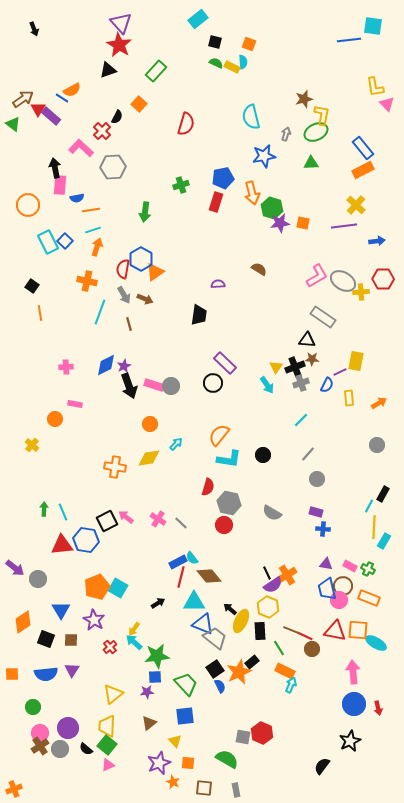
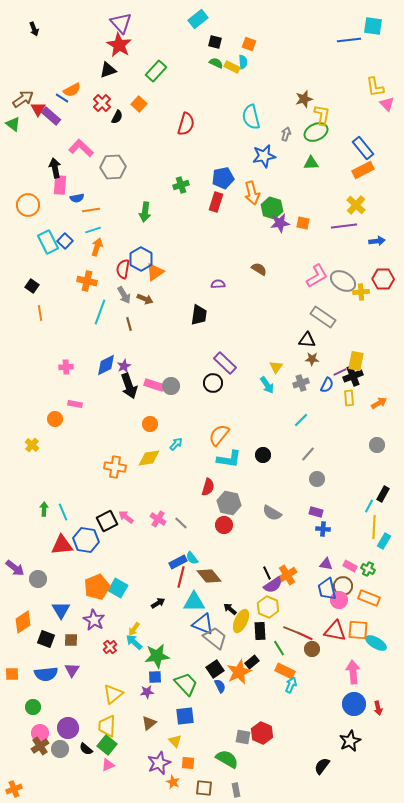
red cross at (102, 131): moved 28 px up
black cross at (295, 367): moved 58 px right, 9 px down
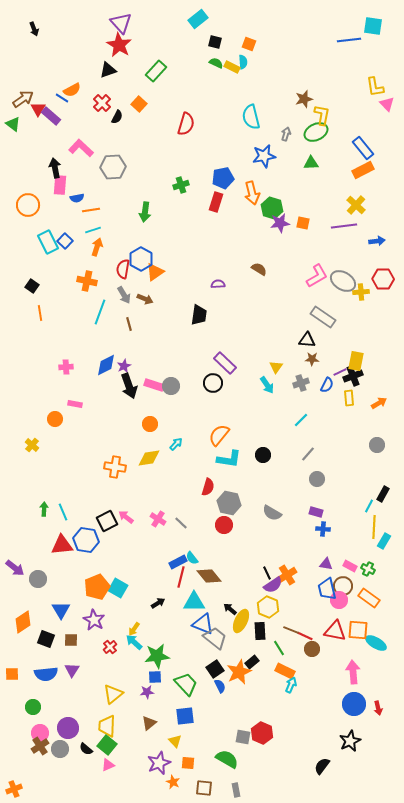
orange rectangle at (369, 598): rotated 15 degrees clockwise
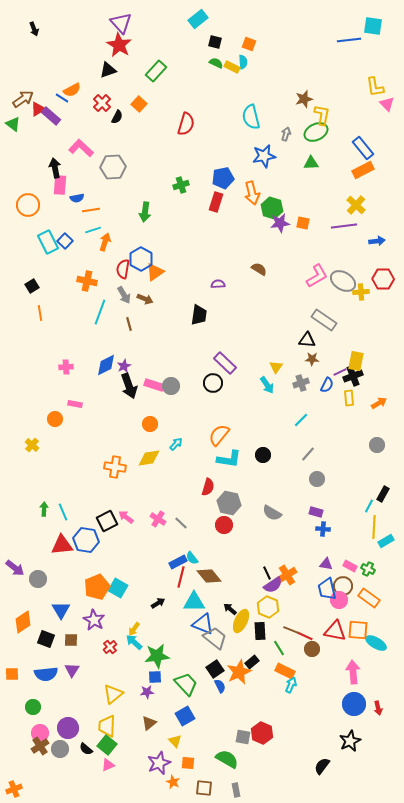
red triangle at (38, 109): rotated 28 degrees clockwise
orange arrow at (97, 247): moved 8 px right, 5 px up
black square at (32, 286): rotated 24 degrees clockwise
gray rectangle at (323, 317): moved 1 px right, 3 px down
cyan rectangle at (384, 541): moved 2 px right; rotated 28 degrees clockwise
blue square at (185, 716): rotated 24 degrees counterclockwise
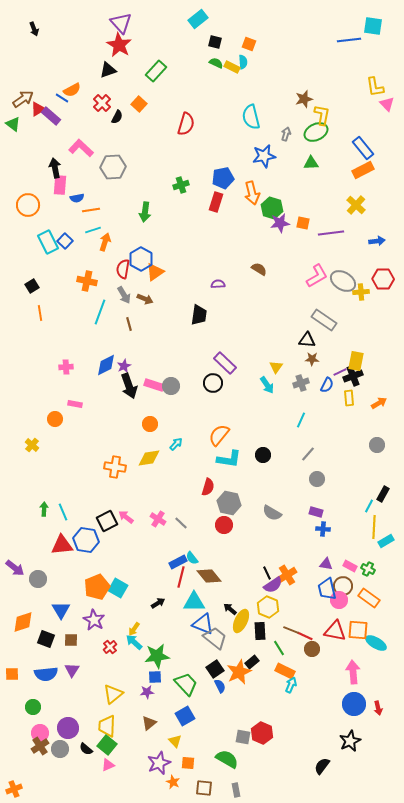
purple line at (344, 226): moved 13 px left, 7 px down
cyan line at (301, 420): rotated 21 degrees counterclockwise
orange diamond at (23, 622): rotated 15 degrees clockwise
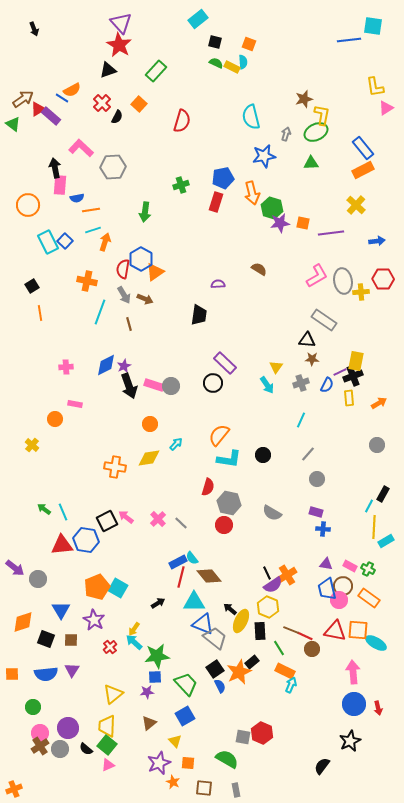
pink triangle at (387, 104): moved 1 px left, 4 px down; rotated 42 degrees clockwise
red semicircle at (186, 124): moved 4 px left, 3 px up
gray ellipse at (343, 281): rotated 50 degrees clockwise
green arrow at (44, 509): rotated 56 degrees counterclockwise
pink cross at (158, 519): rotated 14 degrees clockwise
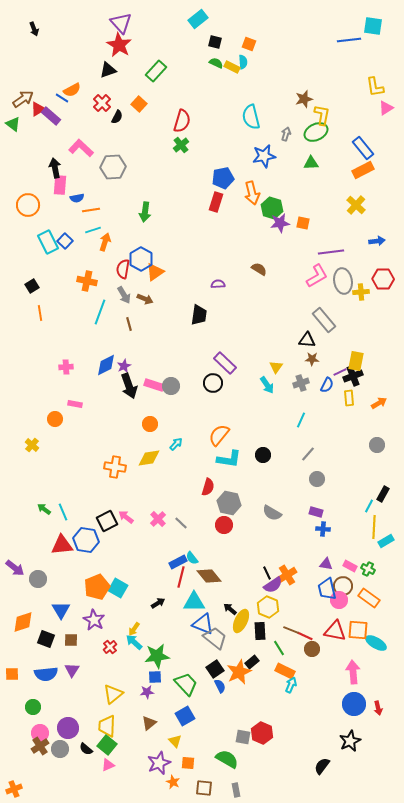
green cross at (181, 185): moved 40 px up; rotated 21 degrees counterclockwise
purple line at (331, 233): moved 19 px down
gray rectangle at (324, 320): rotated 15 degrees clockwise
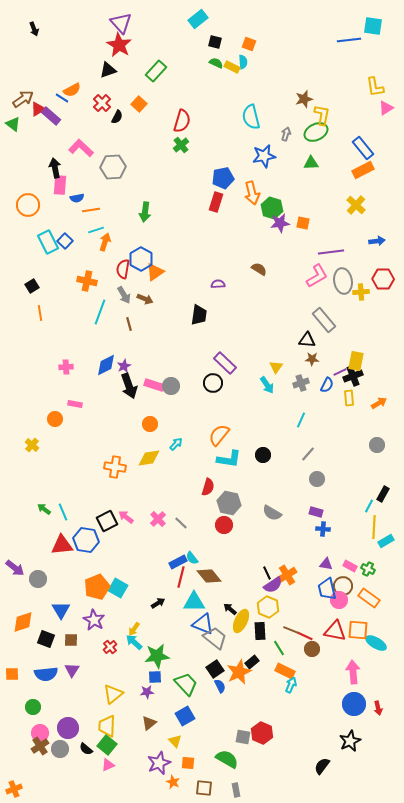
cyan line at (93, 230): moved 3 px right
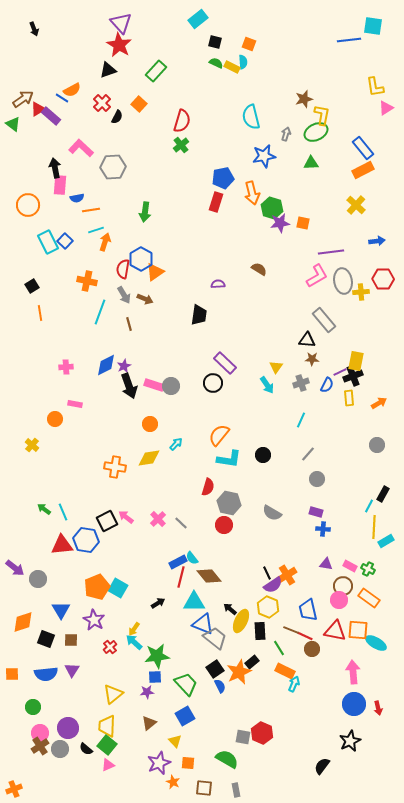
blue trapezoid at (327, 589): moved 19 px left, 21 px down
cyan arrow at (291, 685): moved 3 px right, 1 px up
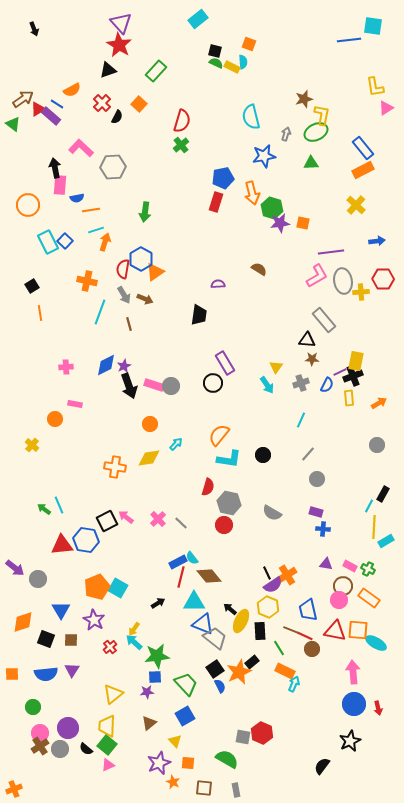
black square at (215, 42): moved 9 px down
blue line at (62, 98): moved 5 px left, 6 px down
purple rectangle at (225, 363): rotated 15 degrees clockwise
cyan line at (63, 512): moved 4 px left, 7 px up
